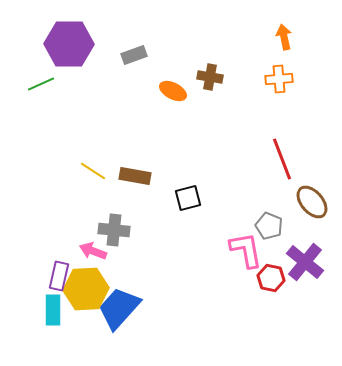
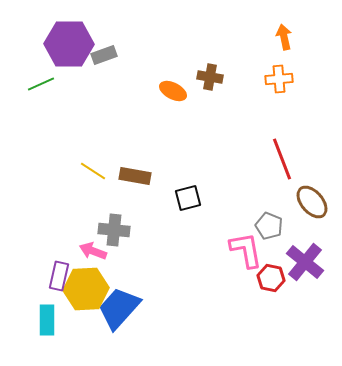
gray rectangle: moved 30 px left
cyan rectangle: moved 6 px left, 10 px down
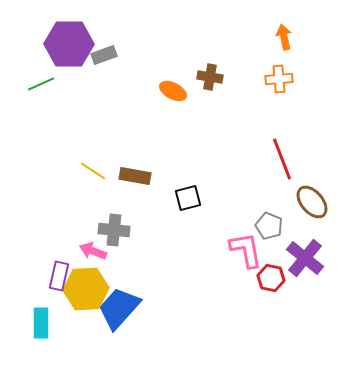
purple cross: moved 4 px up
cyan rectangle: moved 6 px left, 3 px down
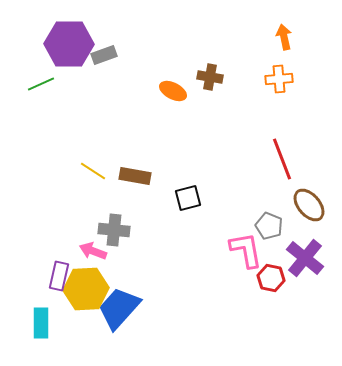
brown ellipse: moved 3 px left, 3 px down
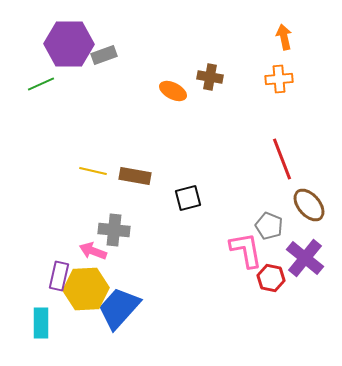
yellow line: rotated 20 degrees counterclockwise
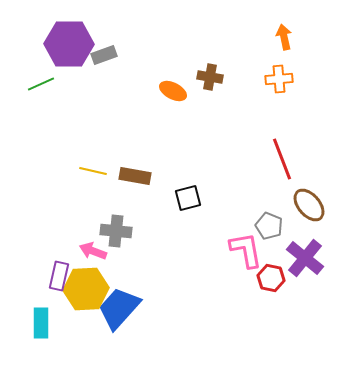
gray cross: moved 2 px right, 1 px down
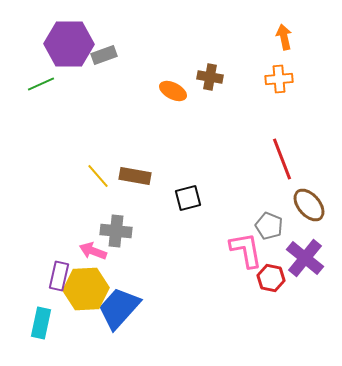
yellow line: moved 5 px right, 5 px down; rotated 36 degrees clockwise
cyan rectangle: rotated 12 degrees clockwise
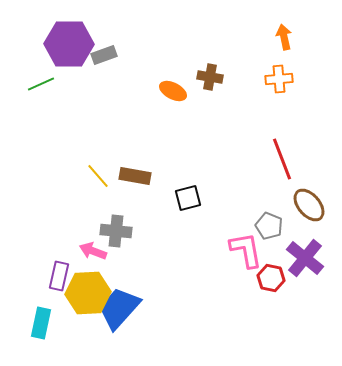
yellow hexagon: moved 2 px right, 4 px down
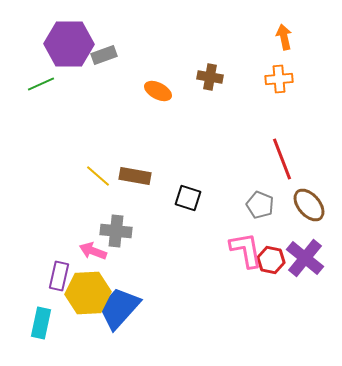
orange ellipse: moved 15 px left
yellow line: rotated 8 degrees counterclockwise
black square: rotated 32 degrees clockwise
gray pentagon: moved 9 px left, 21 px up
red hexagon: moved 18 px up
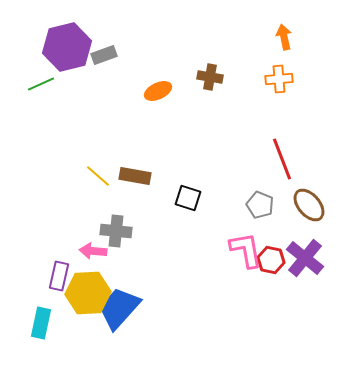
purple hexagon: moved 2 px left, 3 px down; rotated 15 degrees counterclockwise
orange ellipse: rotated 52 degrees counterclockwise
pink arrow: rotated 16 degrees counterclockwise
